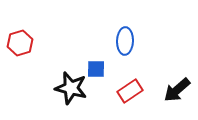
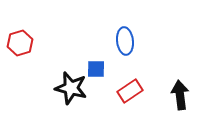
blue ellipse: rotated 8 degrees counterclockwise
black arrow: moved 3 px right, 5 px down; rotated 124 degrees clockwise
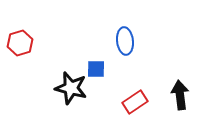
red rectangle: moved 5 px right, 11 px down
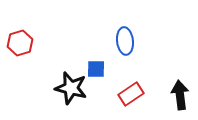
red rectangle: moved 4 px left, 8 px up
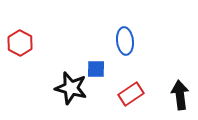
red hexagon: rotated 15 degrees counterclockwise
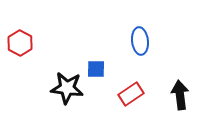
blue ellipse: moved 15 px right
black star: moved 4 px left; rotated 8 degrees counterclockwise
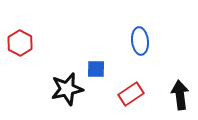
black star: moved 1 px down; rotated 20 degrees counterclockwise
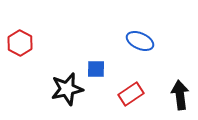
blue ellipse: rotated 60 degrees counterclockwise
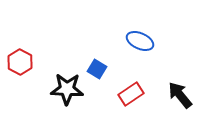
red hexagon: moved 19 px down
blue square: moved 1 px right; rotated 30 degrees clockwise
black star: rotated 16 degrees clockwise
black arrow: rotated 32 degrees counterclockwise
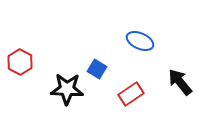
black arrow: moved 13 px up
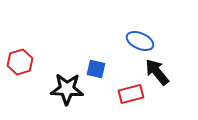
red hexagon: rotated 15 degrees clockwise
blue square: moved 1 px left; rotated 18 degrees counterclockwise
black arrow: moved 23 px left, 10 px up
red rectangle: rotated 20 degrees clockwise
